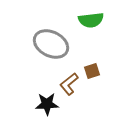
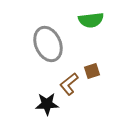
gray ellipse: moved 3 px left; rotated 40 degrees clockwise
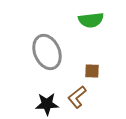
gray ellipse: moved 1 px left, 8 px down
brown square: rotated 21 degrees clockwise
brown L-shape: moved 8 px right, 13 px down
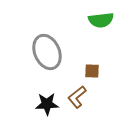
green semicircle: moved 10 px right
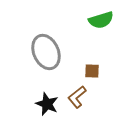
green semicircle: rotated 10 degrees counterclockwise
gray ellipse: moved 1 px left
black star: rotated 25 degrees clockwise
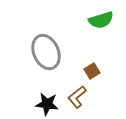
brown square: rotated 35 degrees counterclockwise
black star: rotated 15 degrees counterclockwise
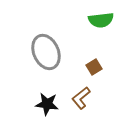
green semicircle: rotated 10 degrees clockwise
brown square: moved 2 px right, 4 px up
brown L-shape: moved 4 px right, 1 px down
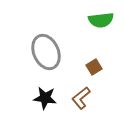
black star: moved 2 px left, 6 px up
